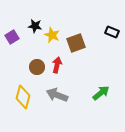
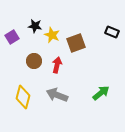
brown circle: moved 3 px left, 6 px up
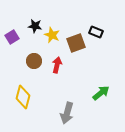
black rectangle: moved 16 px left
gray arrow: moved 10 px right, 18 px down; rotated 95 degrees counterclockwise
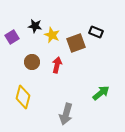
brown circle: moved 2 px left, 1 px down
gray arrow: moved 1 px left, 1 px down
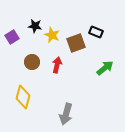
green arrow: moved 4 px right, 25 px up
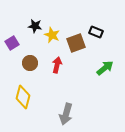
purple square: moved 6 px down
brown circle: moved 2 px left, 1 px down
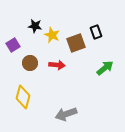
black rectangle: rotated 48 degrees clockwise
purple square: moved 1 px right, 2 px down
red arrow: rotated 84 degrees clockwise
gray arrow: rotated 55 degrees clockwise
